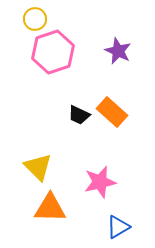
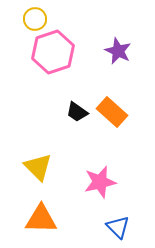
black trapezoid: moved 2 px left, 3 px up; rotated 10 degrees clockwise
orange triangle: moved 9 px left, 11 px down
blue triangle: rotated 45 degrees counterclockwise
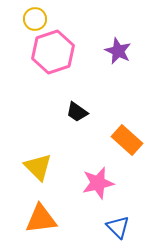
orange rectangle: moved 15 px right, 28 px down
pink star: moved 2 px left, 1 px down
orange triangle: rotated 8 degrees counterclockwise
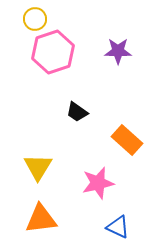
purple star: rotated 24 degrees counterclockwise
yellow triangle: rotated 16 degrees clockwise
blue triangle: rotated 20 degrees counterclockwise
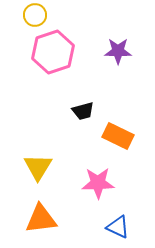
yellow circle: moved 4 px up
black trapezoid: moved 6 px right, 1 px up; rotated 50 degrees counterclockwise
orange rectangle: moved 9 px left, 4 px up; rotated 16 degrees counterclockwise
pink star: rotated 12 degrees clockwise
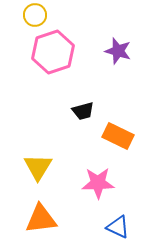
purple star: rotated 16 degrees clockwise
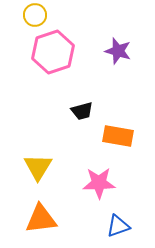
black trapezoid: moved 1 px left
orange rectangle: rotated 16 degrees counterclockwise
pink star: moved 1 px right
blue triangle: moved 1 px up; rotated 45 degrees counterclockwise
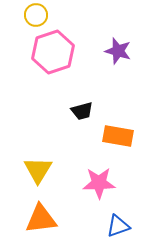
yellow circle: moved 1 px right
yellow triangle: moved 3 px down
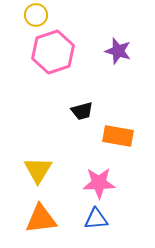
blue triangle: moved 22 px left, 7 px up; rotated 15 degrees clockwise
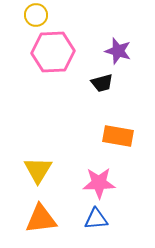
pink hexagon: rotated 15 degrees clockwise
black trapezoid: moved 20 px right, 28 px up
